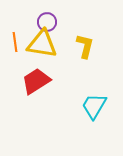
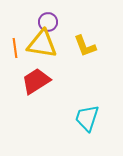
purple circle: moved 1 px right
orange line: moved 6 px down
yellow L-shape: rotated 145 degrees clockwise
cyan trapezoid: moved 7 px left, 12 px down; rotated 12 degrees counterclockwise
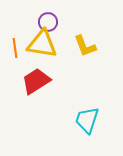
cyan trapezoid: moved 2 px down
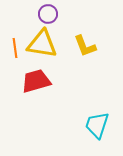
purple circle: moved 8 px up
red trapezoid: rotated 16 degrees clockwise
cyan trapezoid: moved 10 px right, 5 px down
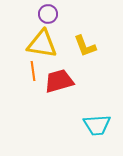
orange line: moved 18 px right, 23 px down
red trapezoid: moved 23 px right
cyan trapezoid: rotated 112 degrees counterclockwise
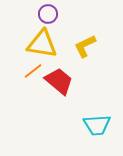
yellow L-shape: rotated 85 degrees clockwise
orange line: rotated 60 degrees clockwise
red trapezoid: rotated 56 degrees clockwise
